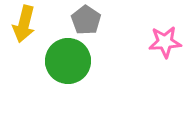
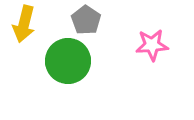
pink star: moved 13 px left, 3 px down
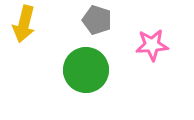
gray pentagon: moved 11 px right; rotated 16 degrees counterclockwise
green circle: moved 18 px right, 9 px down
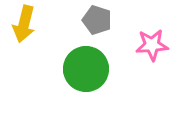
green circle: moved 1 px up
